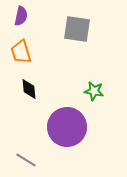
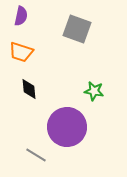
gray square: rotated 12 degrees clockwise
orange trapezoid: rotated 55 degrees counterclockwise
gray line: moved 10 px right, 5 px up
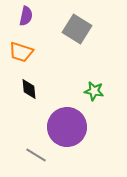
purple semicircle: moved 5 px right
gray square: rotated 12 degrees clockwise
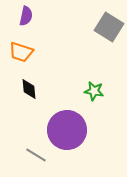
gray square: moved 32 px right, 2 px up
purple circle: moved 3 px down
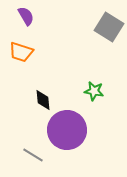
purple semicircle: rotated 42 degrees counterclockwise
black diamond: moved 14 px right, 11 px down
gray line: moved 3 px left
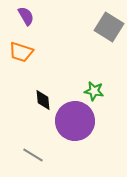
purple circle: moved 8 px right, 9 px up
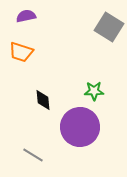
purple semicircle: rotated 72 degrees counterclockwise
green star: rotated 12 degrees counterclockwise
purple circle: moved 5 px right, 6 px down
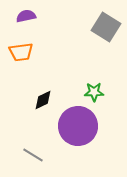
gray square: moved 3 px left
orange trapezoid: rotated 25 degrees counterclockwise
green star: moved 1 px down
black diamond: rotated 70 degrees clockwise
purple circle: moved 2 px left, 1 px up
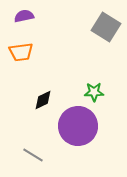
purple semicircle: moved 2 px left
